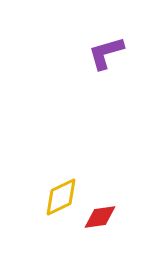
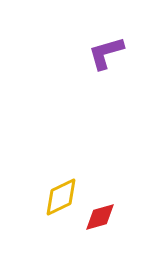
red diamond: rotated 8 degrees counterclockwise
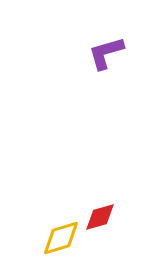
yellow diamond: moved 41 px down; rotated 9 degrees clockwise
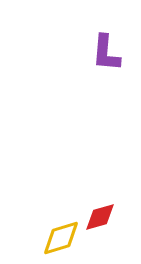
purple L-shape: rotated 69 degrees counterclockwise
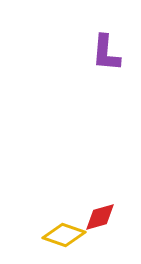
yellow diamond: moved 3 px right, 3 px up; rotated 36 degrees clockwise
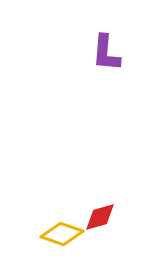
yellow diamond: moved 2 px left, 1 px up
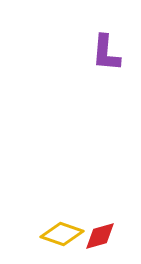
red diamond: moved 19 px down
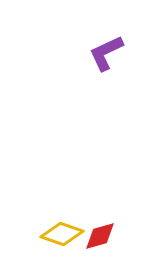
purple L-shape: rotated 60 degrees clockwise
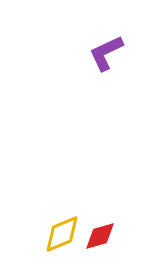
yellow diamond: rotated 42 degrees counterclockwise
